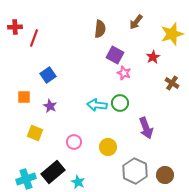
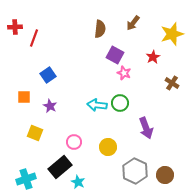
brown arrow: moved 3 px left, 1 px down
black rectangle: moved 7 px right, 5 px up
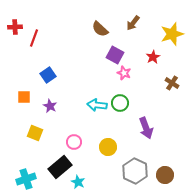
brown semicircle: rotated 126 degrees clockwise
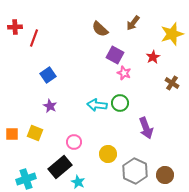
orange square: moved 12 px left, 37 px down
yellow circle: moved 7 px down
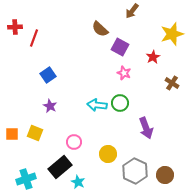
brown arrow: moved 1 px left, 12 px up
purple square: moved 5 px right, 8 px up
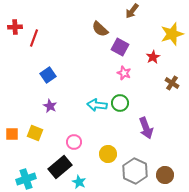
cyan star: moved 1 px right
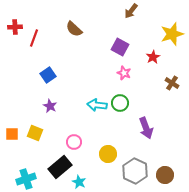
brown arrow: moved 1 px left
brown semicircle: moved 26 px left
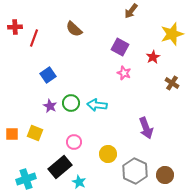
green circle: moved 49 px left
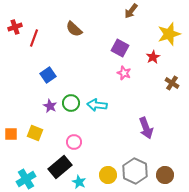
red cross: rotated 16 degrees counterclockwise
yellow star: moved 3 px left
purple square: moved 1 px down
orange square: moved 1 px left
yellow circle: moved 21 px down
cyan cross: rotated 12 degrees counterclockwise
